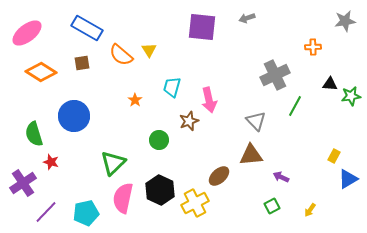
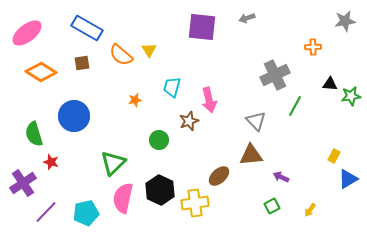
orange star: rotated 24 degrees clockwise
yellow cross: rotated 20 degrees clockwise
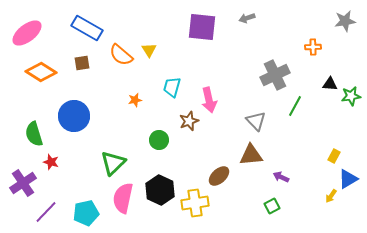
yellow arrow: moved 21 px right, 14 px up
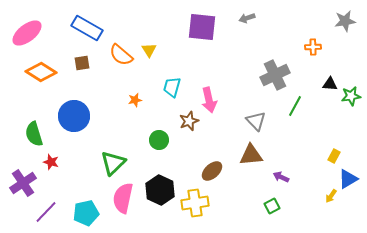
brown ellipse: moved 7 px left, 5 px up
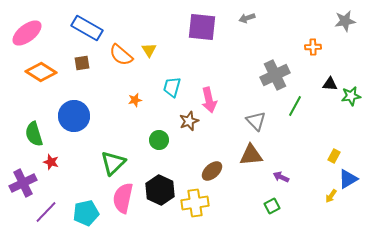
purple cross: rotated 8 degrees clockwise
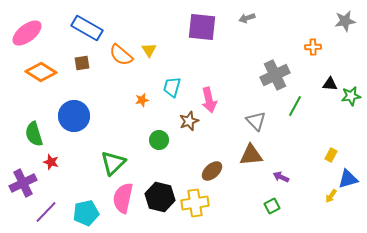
orange star: moved 7 px right
yellow rectangle: moved 3 px left, 1 px up
blue triangle: rotated 15 degrees clockwise
black hexagon: moved 7 px down; rotated 12 degrees counterclockwise
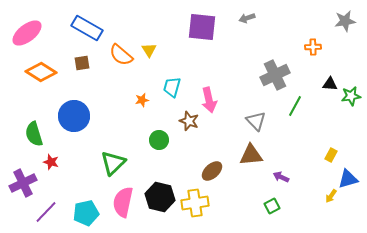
brown star: rotated 30 degrees counterclockwise
pink semicircle: moved 4 px down
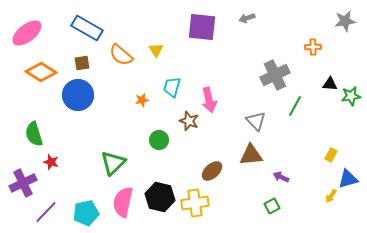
yellow triangle: moved 7 px right
blue circle: moved 4 px right, 21 px up
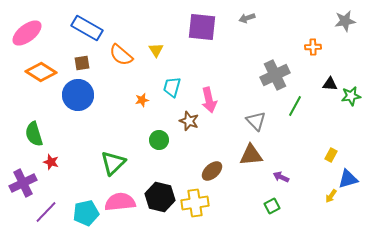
pink semicircle: moved 3 px left; rotated 72 degrees clockwise
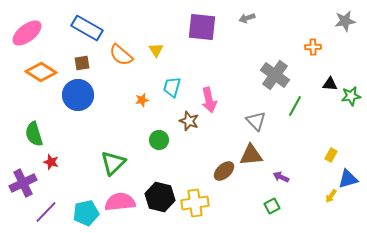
gray cross: rotated 28 degrees counterclockwise
brown ellipse: moved 12 px right
